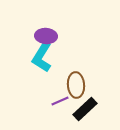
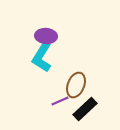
brown ellipse: rotated 25 degrees clockwise
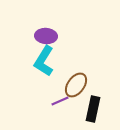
cyan L-shape: moved 2 px right, 4 px down
brown ellipse: rotated 15 degrees clockwise
black rectangle: moved 8 px right; rotated 35 degrees counterclockwise
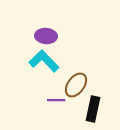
cyan L-shape: rotated 104 degrees clockwise
purple line: moved 4 px left, 1 px up; rotated 24 degrees clockwise
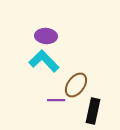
black rectangle: moved 2 px down
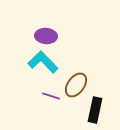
cyan L-shape: moved 1 px left, 1 px down
purple line: moved 5 px left, 4 px up; rotated 18 degrees clockwise
black rectangle: moved 2 px right, 1 px up
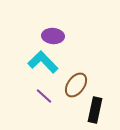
purple ellipse: moved 7 px right
purple line: moved 7 px left; rotated 24 degrees clockwise
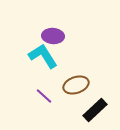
cyan L-shape: moved 6 px up; rotated 12 degrees clockwise
brown ellipse: rotated 35 degrees clockwise
black rectangle: rotated 35 degrees clockwise
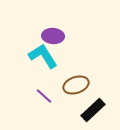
black rectangle: moved 2 px left
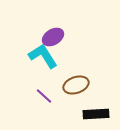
purple ellipse: moved 1 px down; rotated 35 degrees counterclockwise
black rectangle: moved 3 px right, 4 px down; rotated 40 degrees clockwise
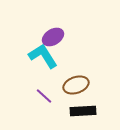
black rectangle: moved 13 px left, 3 px up
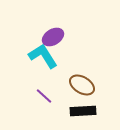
brown ellipse: moved 6 px right; rotated 50 degrees clockwise
